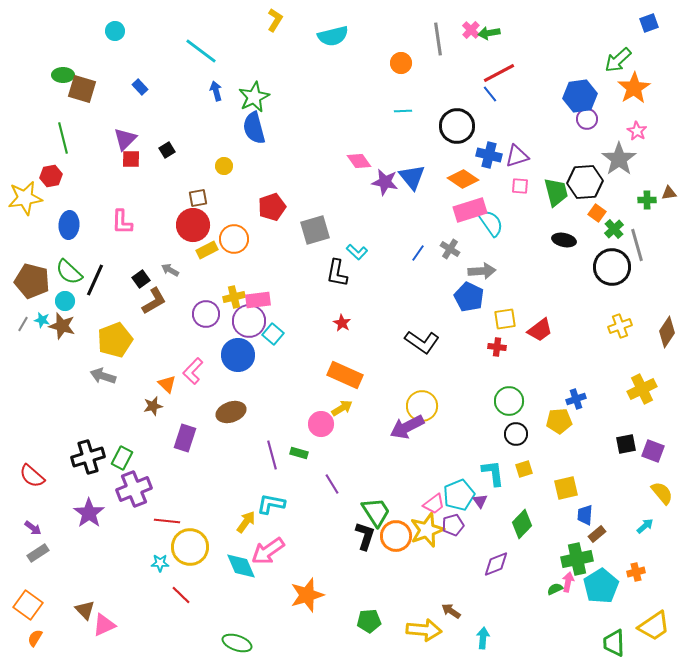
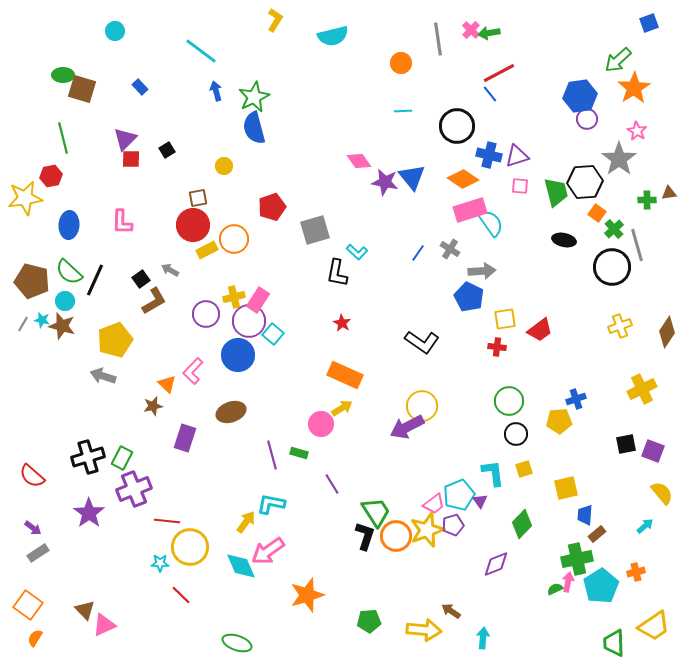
pink rectangle at (258, 300): rotated 50 degrees counterclockwise
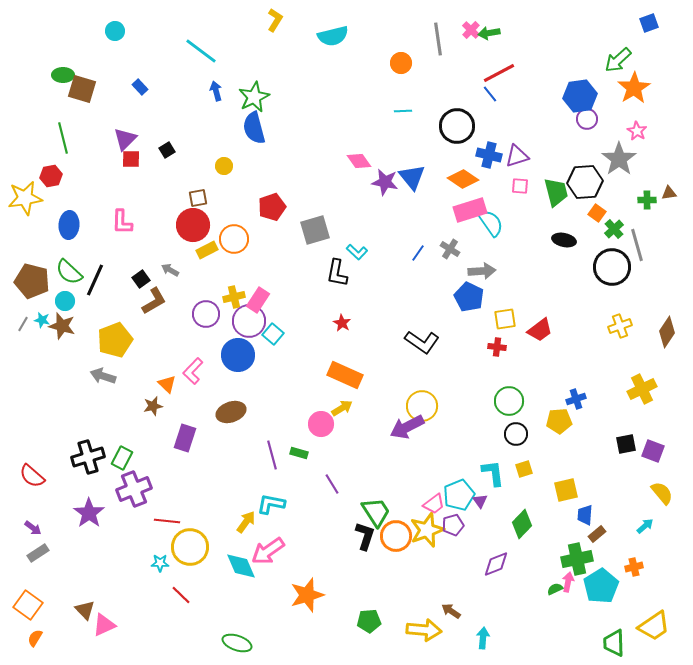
yellow square at (566, 488): moved 2 px down
orange cross at (636, 572): moved 2 px left, 5 px up
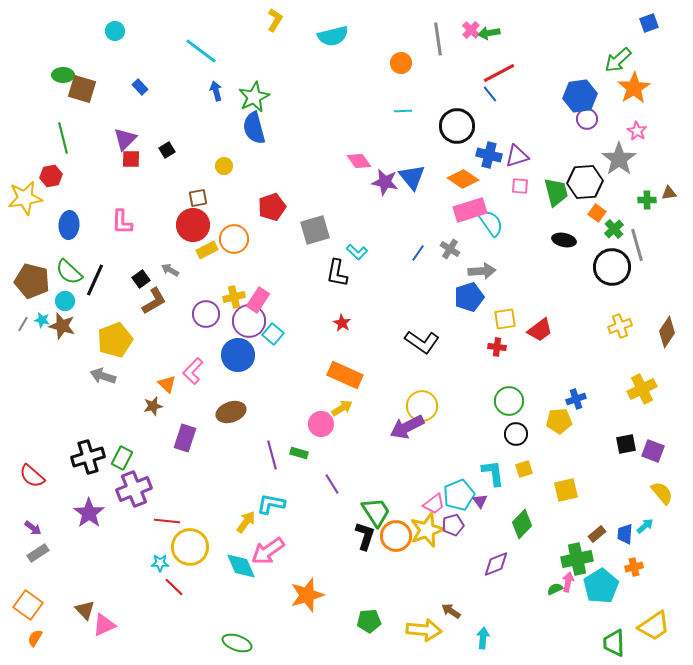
blue pentagon at (469, 297): rotated 28 degrees clockwise
blue trapezoid at (585, 515): moved 40 px right, 19 px down
red line at (181, 595): moved 7 px left, 8 px up
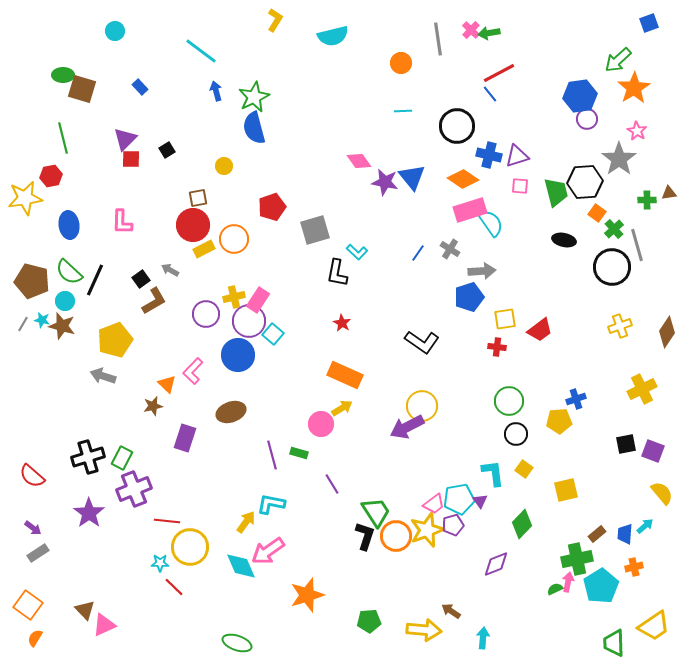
blue ellipse at (69, 225): rotated 12 degrees counterclockwise
yellow rectangle at (207, 250): moved 3 px left, 1 px up
yellow square at (524, 469): rotated 36 degrees counterclockwise
cyan pentagon at (459, 495): moved 4 px down; rotated 12 degrees clockwise
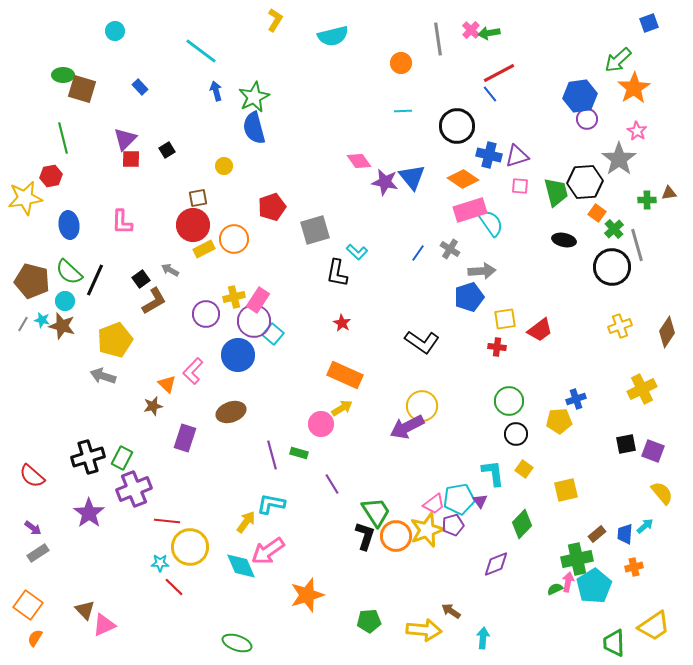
purple circle at (249, 321): moved 5 px right
cyan pentagon at (601, 586): moved 7 px left
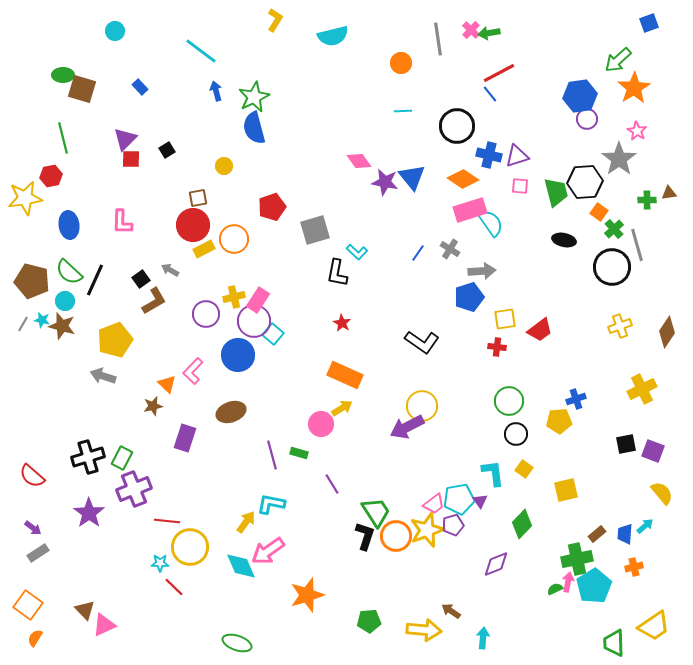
orange square at (597, 213): moved 2 px right, 1 px up
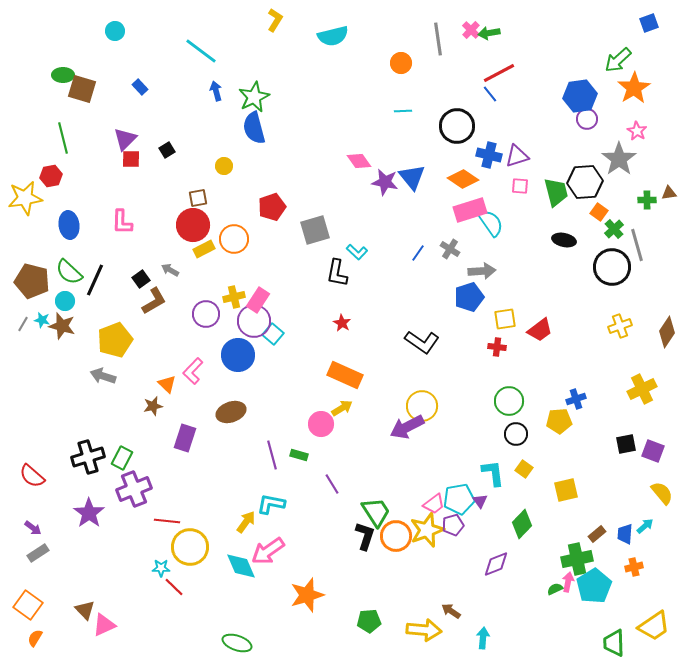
green rectangle at (299, 453): moved 2 px down
cyan star at (160, 563): moved 1 px right, 5 px down
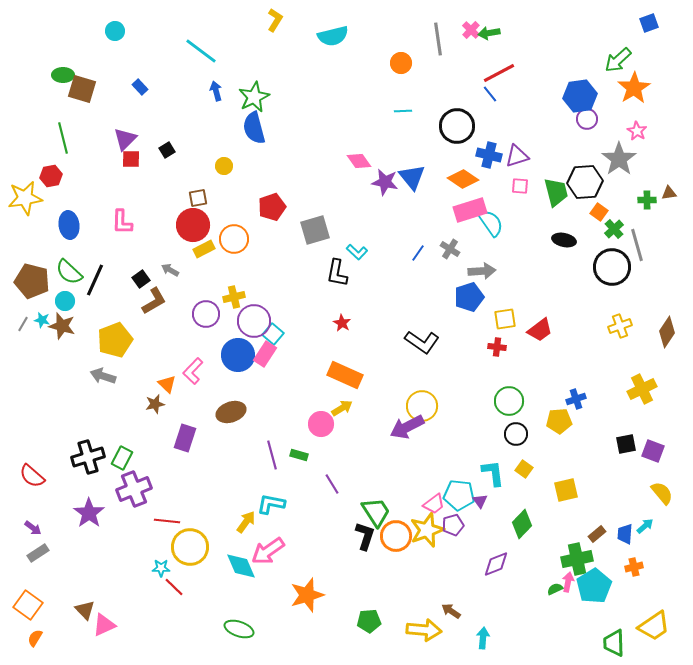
pink rectangle at (258, 300): moved 7 px right, 54 px down
brown star at (153, 406): moved 2 px right, 2 px up
cyan pentagon at (459, 499): moved 4 px up; rotated 16 degrees clockwise
green ellipse at (237, 643): moved 2 px right, 14 px up
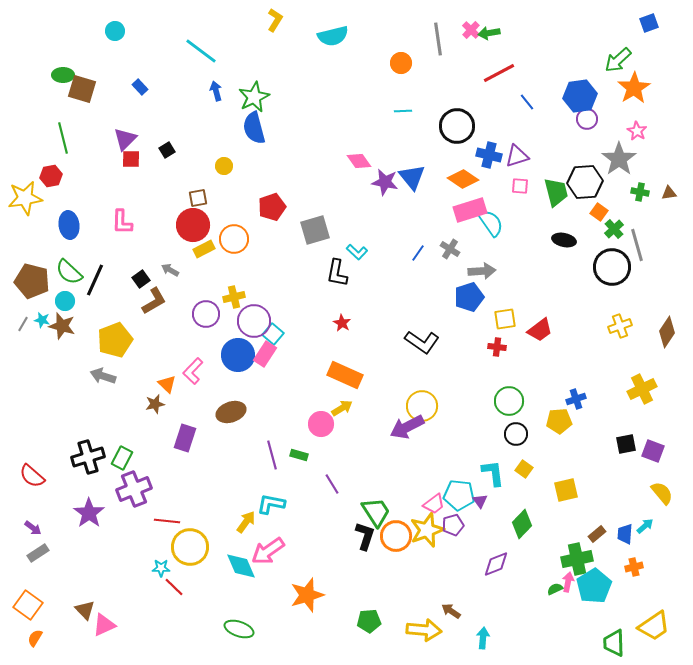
blue line at (490, 94): moved 37 px right, 8 px down
green cross at (647, 200): moved 7 px left, 8 px up; rotated 12 degrees clockwise
